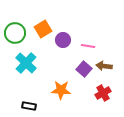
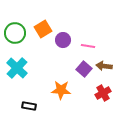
cyan cross: moved 9 px left, 5 px down
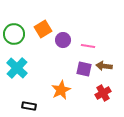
green circle: moved 1 px left, 1 px down
purple square: rotated 28 degrees counterclockwise
orange star: rotated 30 degrees counterclockwise
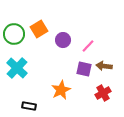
orange square: moved 4 px left
pink line: rotated 56 degrees counterclockwise
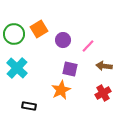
purple square: moved 14 px left
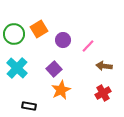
purple square: moved 16 px left; rotated 35 degrees clockwise
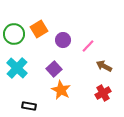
brown arrow: rotated 21 degrees clockwise
orange star: rotated 18 degrees counterclockwise
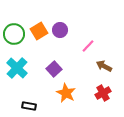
orange square: moved 2 px down
purple circle: moved 3 px left, 10 px up
orange star: moved 5 px right, 3 px down
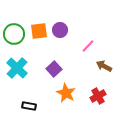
orange square: rotated 24 degrees clockwise
red cross: moved 5 px left, 3 px down
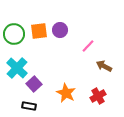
purple square: moved 20 px left, 15 px down
